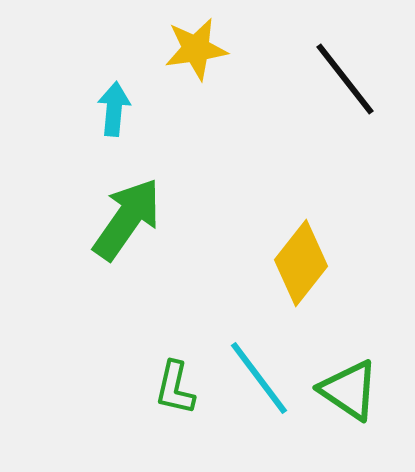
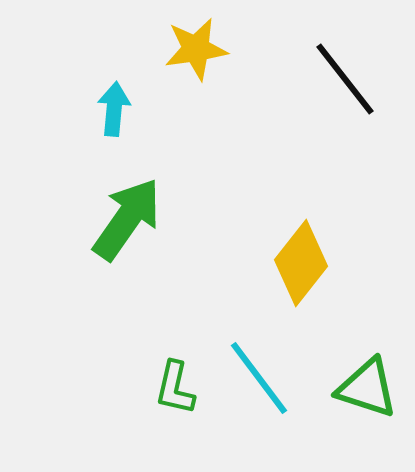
green triangle: moved 18 px right, 2 px up; rotated 16 degrees counterclockwise
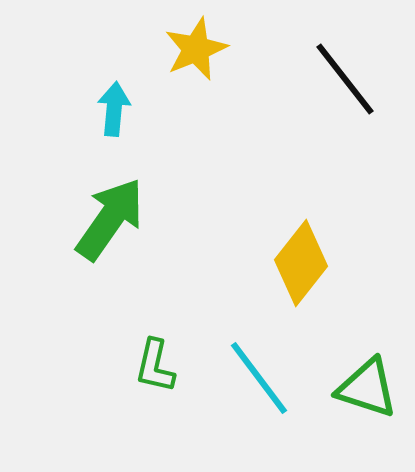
yellow star: rotated 14 degrees counterclockwise
green arrow: moved 17 px left
green L-shape: moved 20 px left, 22 px up
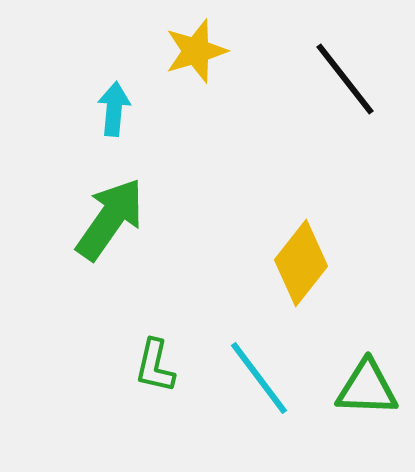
yellow star: moved 2 px down; rotated 6 degrees clockwise
green triangle: rotated 16 degrees counterclockwise
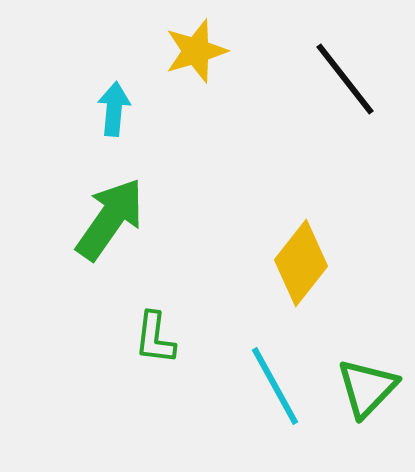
green L-shape: moved 28 px up; rotated 6 degrees counterclockwise
cyan line: moved 16 px right, 8 px down; rotated 8 degrees clockwise
green triangle: rotated 48 degrees counterclockwise
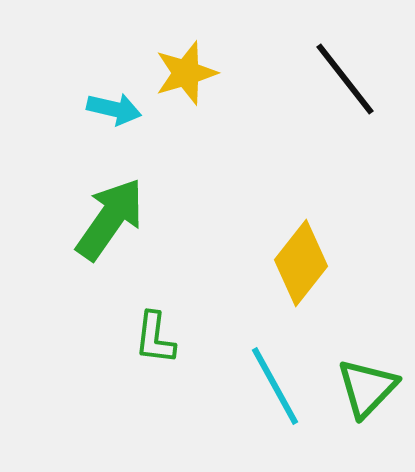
yellow star: moved 10 px left, 22 px down
cyan arrow: rotated 98 degrees clockwise
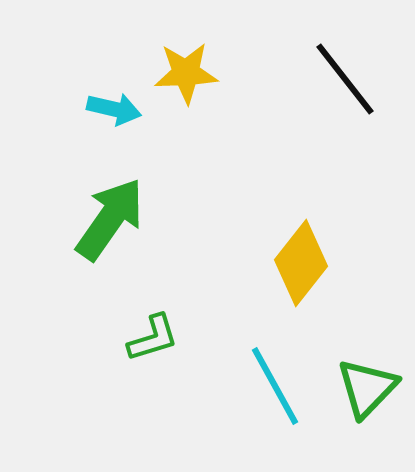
yellow star: rotated 14 degrees clockwise
green L-shape: moved 2 px left; rotated 114 degrees counterclockwise
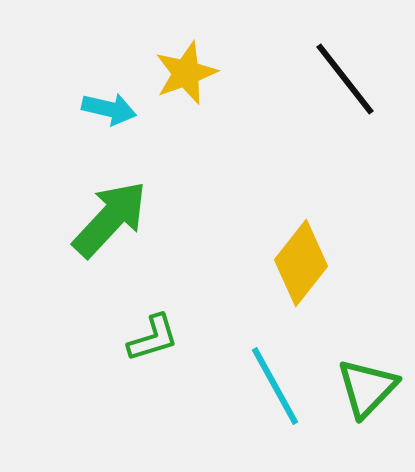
yellow star: rotated 18 degrees counterclockwise
cyan arrow: moved 5 px left
green arrow: rotated 8 degrees clockwise
